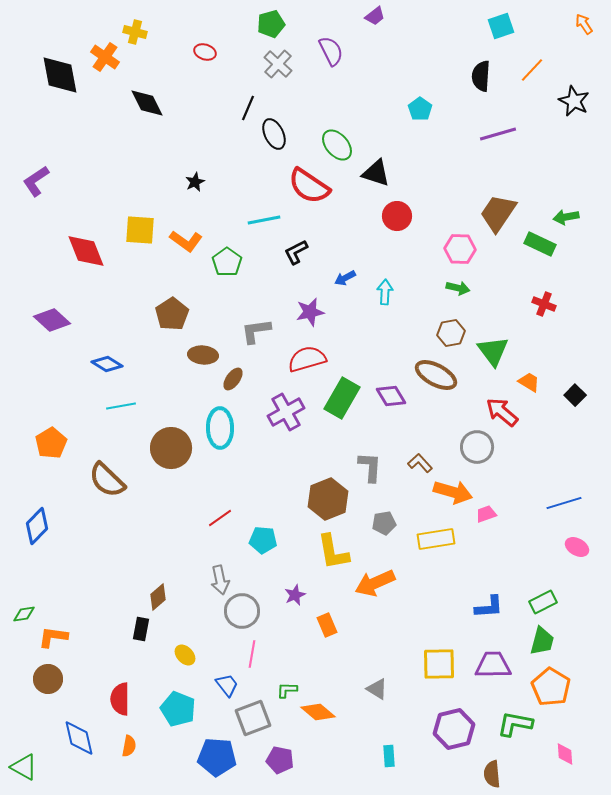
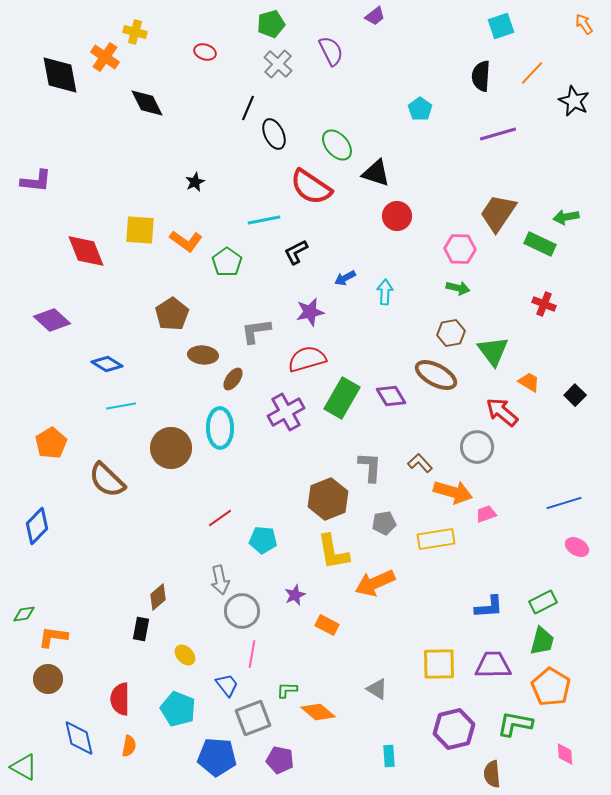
orange line at (532, 70): moved 3 px down
purple L-shape at (36, 181): rotated 140 degrees counterclockwise
red semicircle at (309, 186): moved 2 px right, 1 px down
orange rectangle at (327, 625): rotated 40 degrees counterclockwise
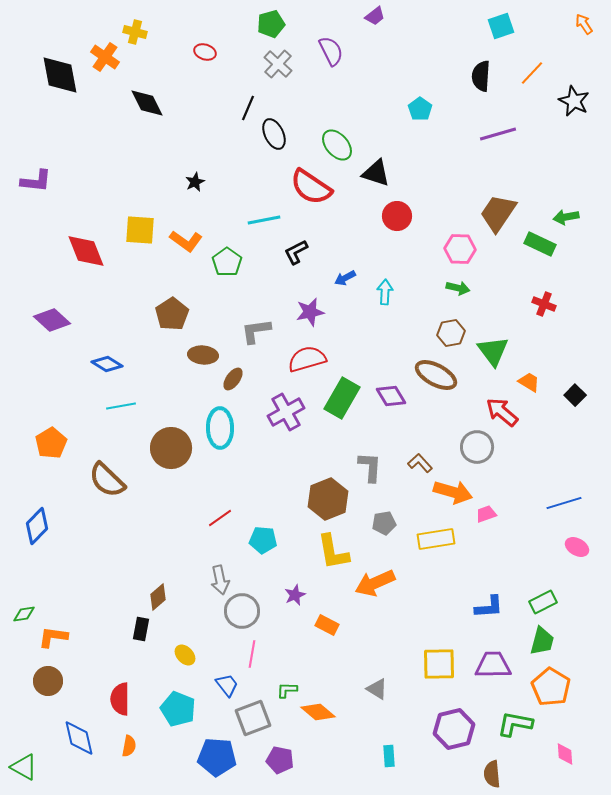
brown circle at (48, 679): moved 2 px down
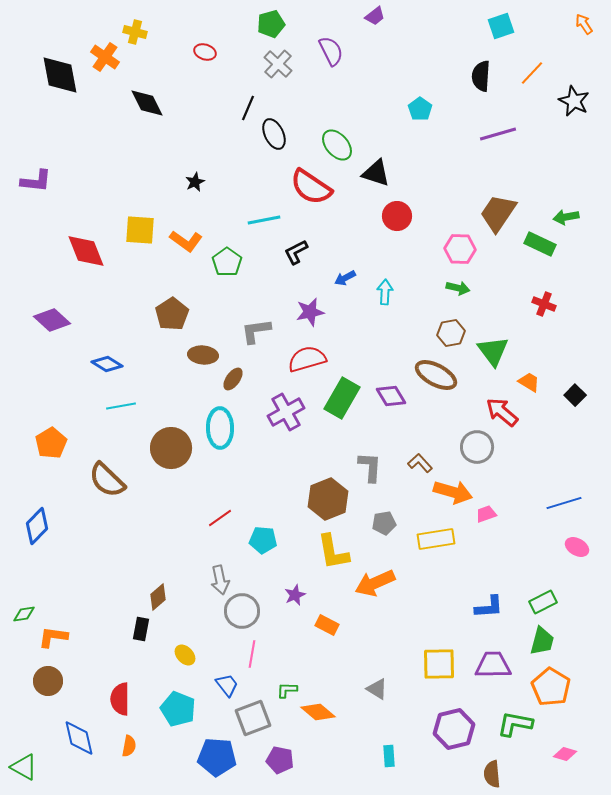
pink diamond at (565, 754): rotated 70 degrees counterclockwise
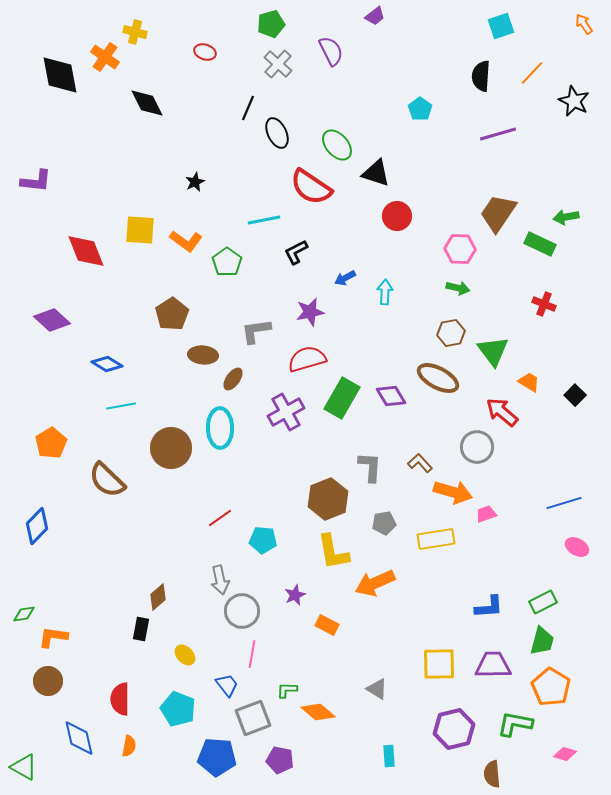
black ellipse at (274, 134): moved 3 px right, 1 px up
brown ellipse at (436, 375): moved 2 px right, 3 px down
